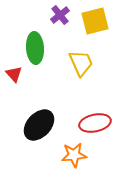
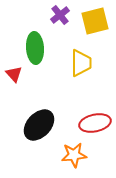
yellow trapezoid: rotated 24 degrees clockwise
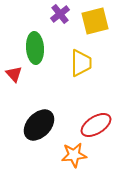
purple cross: moved 1 px up
red ellipse: moved 1 px right, 2 px down; rotated 20 degrees counterclockwise
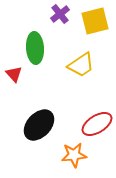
yellow trapezoid: moved 2 px down; rotated 56 degrees clockwise
red ellipse: moved 1 px right, 1 px up
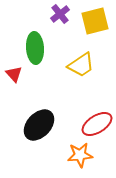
orange star: moved 6 px right
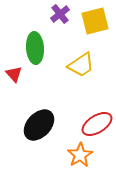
orange star: rotated 25 degrees counterclockwise
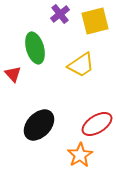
green ellipse: rotated 12 degrees counterclockwise
red triangle: moved 1 px left
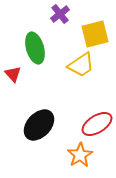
yellow square: moved 13 px down
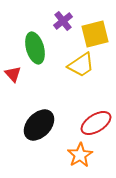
purple cross: moved 3 px right, 7 px down
red ellipse: moved 1 px left, 1 px up
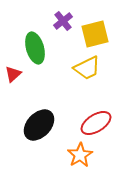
yellow trapezoid: moved 6 px right, 3 px down; rotated 8 degrees clockwise
red triangle: rotated 30 degrees clockwise
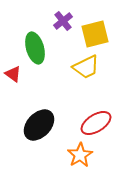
yellow trapezoid: moved 1 px left, 1 px up
red triangle: rotated 42 degrees counterclockwise
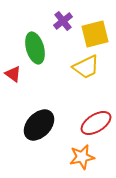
orange star: moved 2 px right, 2 px down; rotated 20 degrees clockwise
